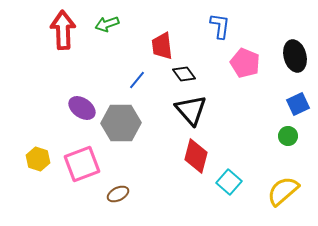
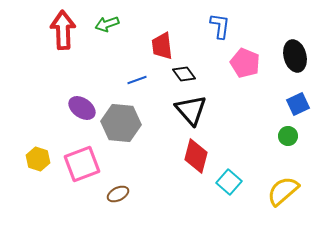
blue line: rotated 30 degrees clockwise
gray hexagon: rotated 6 degrees clockwise
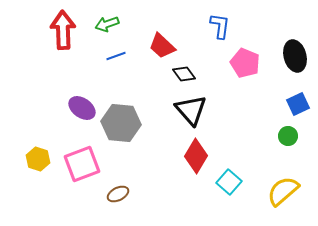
red trapezoid: rotated 40 degrees counterclockwise
blue line: moved 21 px left, 24 px up
red diamond: rotated 16 degrees clockwise
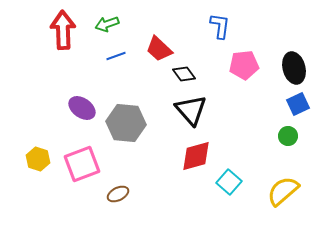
red trapezoid: moved 3 px left, 3 px down
black ellipse: moved 1 px left, 12 px down
pink pentagon: moved 1 px left, 2 px down; rotated 28 degrees counterclockwise
gray hexagon: moved 5 px right
red diamond: rotated 44 degrees clockwise
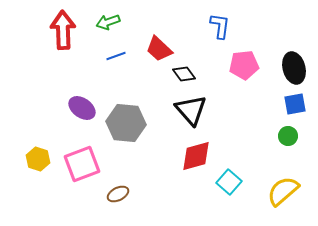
green arrow: moved 1 px right, 2 px up
blue square: moved 3 px left; rotated 15 degrees clockwise
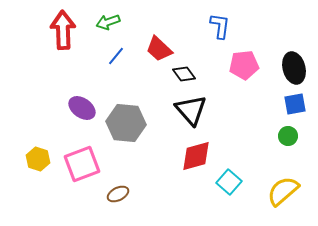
blue line: rotated 30 degrees counterclockwise
